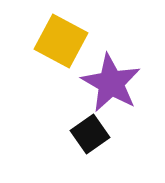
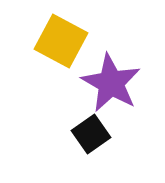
black square: moved 1 px right
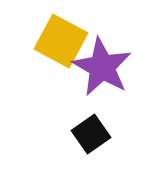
purple star: moved 9 px left, 16 px up
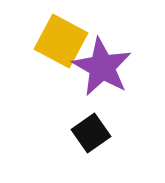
black square: moved 1 px up
